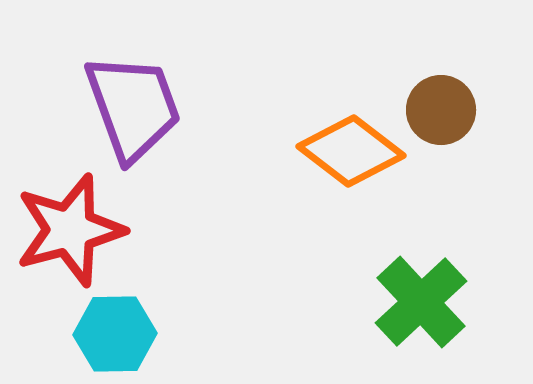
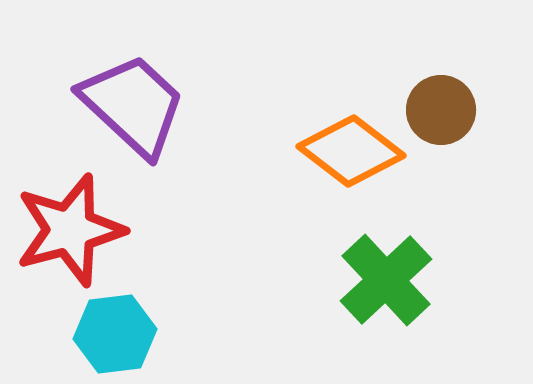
purple trapezoid: moved 2 px up; rotated 27 degrees counterclockwise
green cross: moved 35 px left, 22 px up
cyan hexagon: rotated 6 degrees counterclockwise
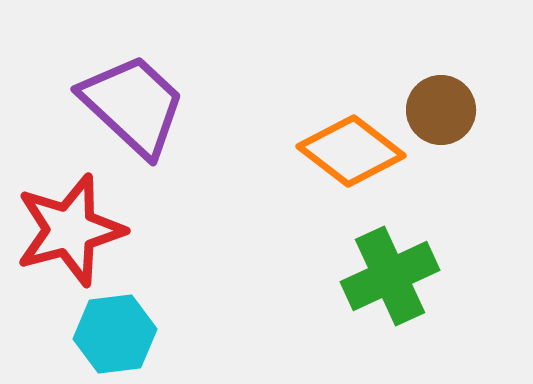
green cross: moved 4 px right, 4 px up; rotated 18 degrees clockwise
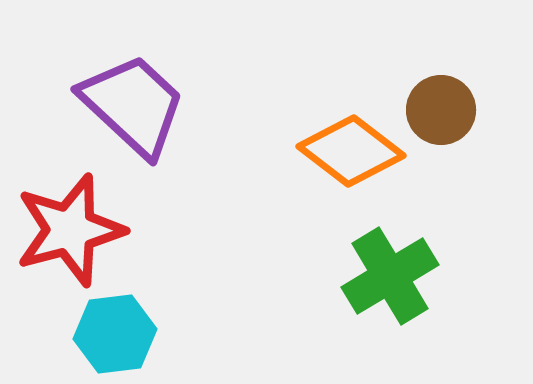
green cross: rotated 6 degrees counterclockwise
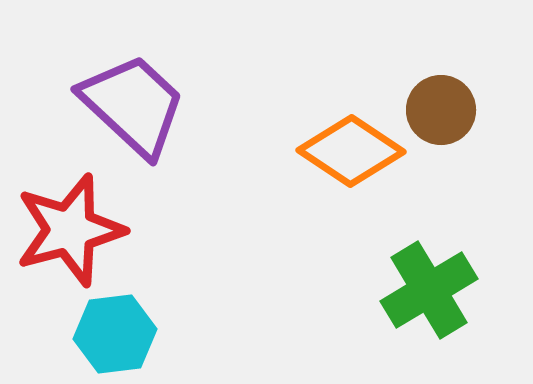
orange diamond: rotated 4 degrees counterclockwise
green cross: moved 39 px right, 14 px down
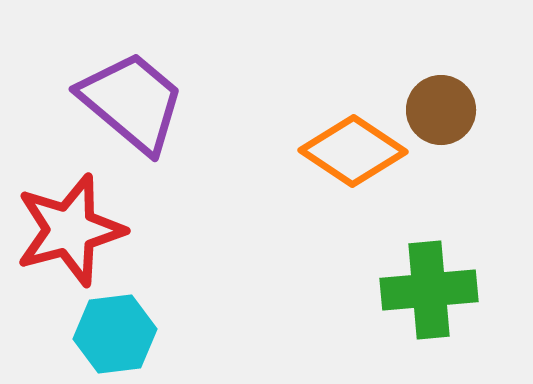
purple trapezoid: moved 1 px left, 3 px up; rotated 3 degrees counterclockwise
orange diamond: moved 2 px right
green cross: rotated 26 degrees clockwise
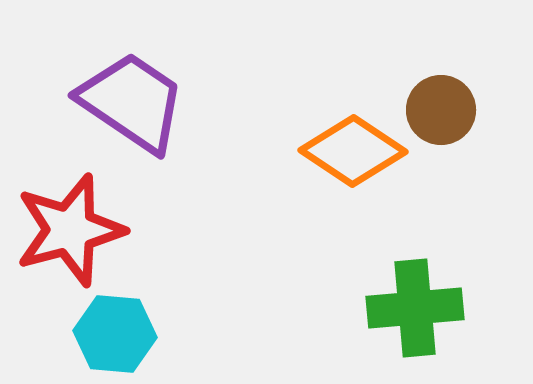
purple trapezoid: rotated 6 degrees counterclockwise
green cross: moved 14 px left, 18 px down
cyan hexagon: rotated 12 degrees clockwise
